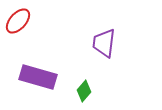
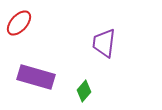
red ellipse: moved 1 px right, 2 px down
purple rectangle: moved 2 px left
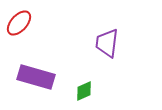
purple trapezoid: moved 3 px right
green diamond: rotated 25 degrees clockwise
